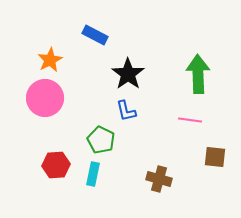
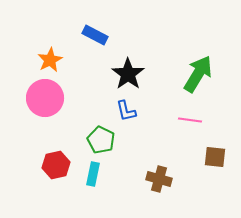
green arrow: rotated 33 degrees clockwise
red hexagon: rotated 8 degrees counterclockwise
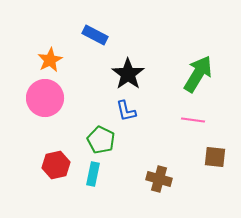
pink line: moved 3 px right
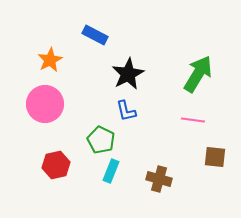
black star: rotated 8 degrees clockwise
pink circle: moved 6 px down
cyan rectangle: moved 18 px right, 3 px up; rotated 10 degrees clockwise
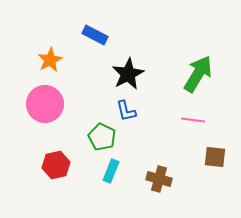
green pentagon: moved 1 px right, 3 px up
